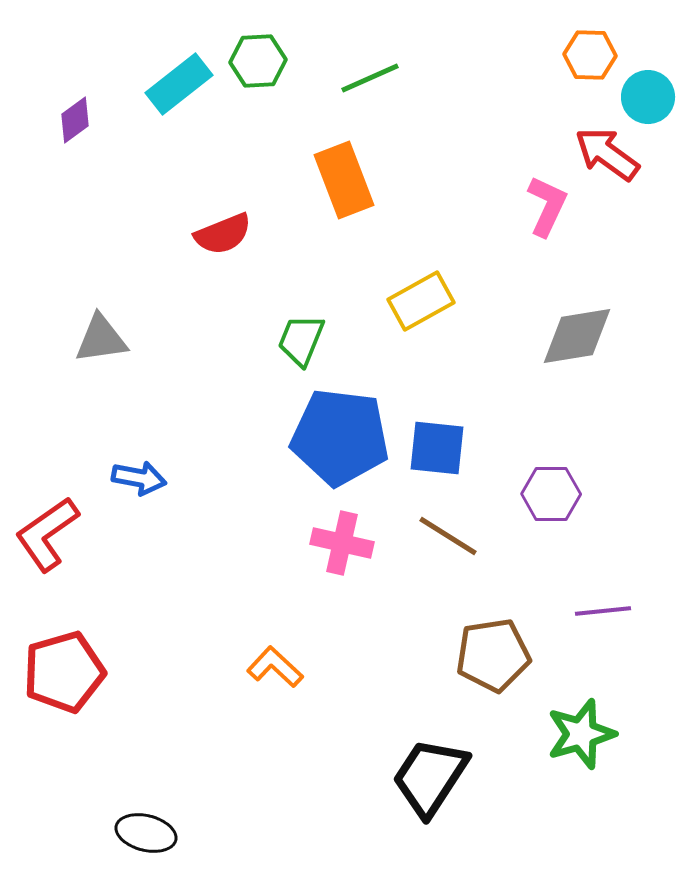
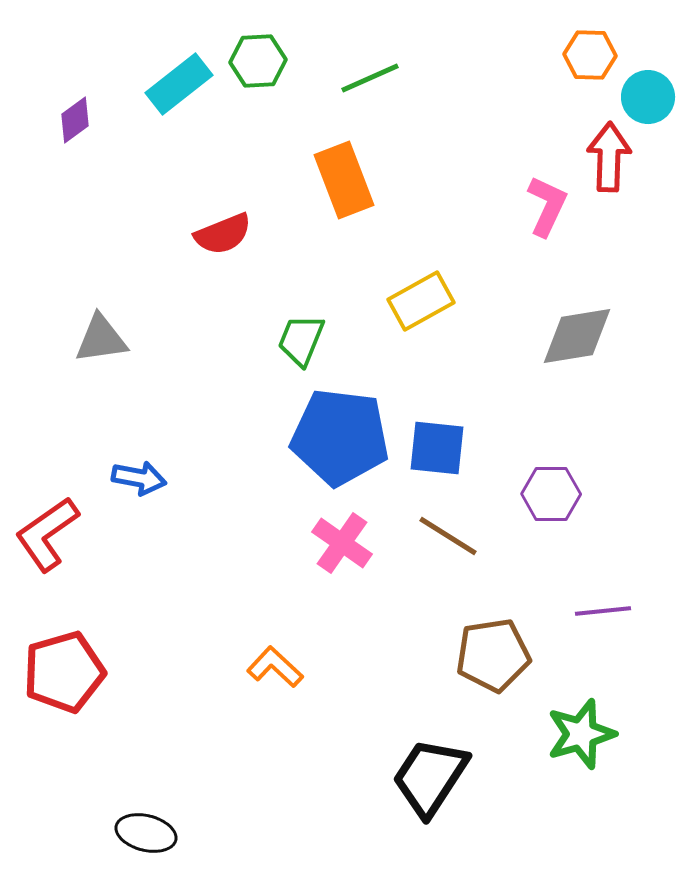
red arrow: moved 2 px right, 3 px down; rotated 56 degrees clockwise
pink cross: rotated 22 degrees clockwise
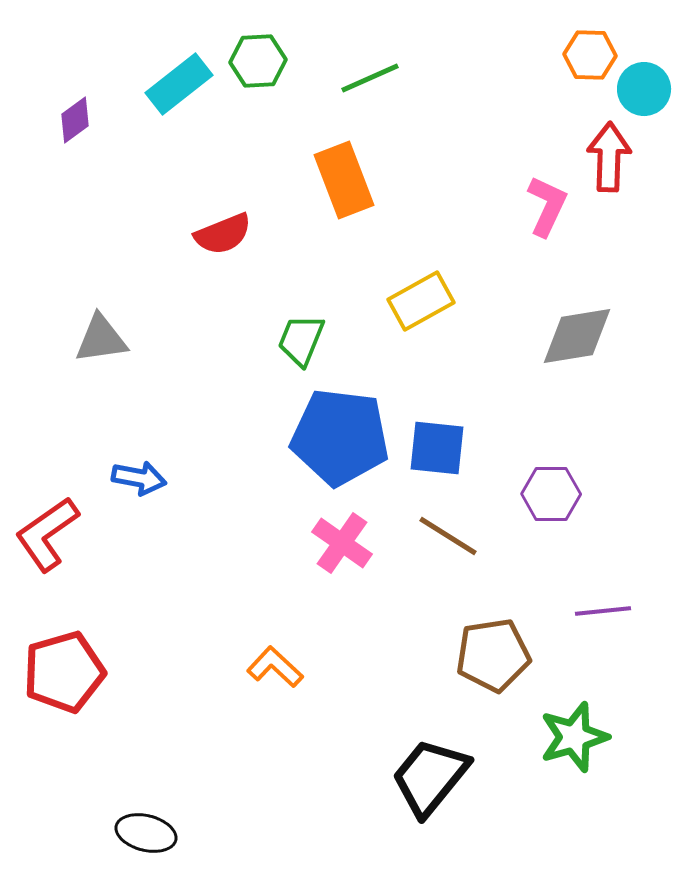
cyan circle: moved 4 px left, 8 px up
green star: moved 7 px left, 3 px down
black trapezoid: rotated 6 degrees clockwise
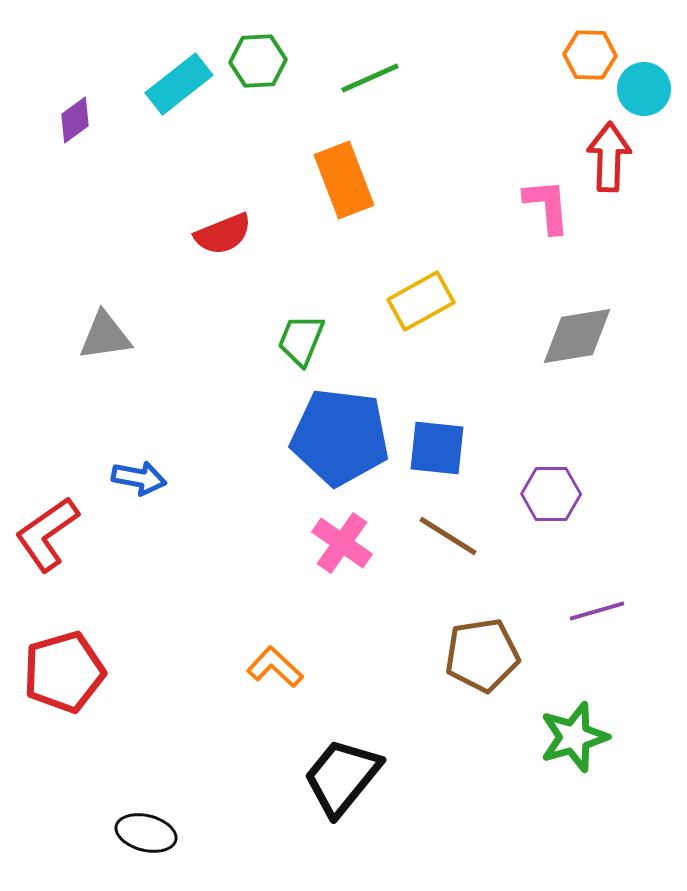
pink L-shape: rotated 30 degrees counterclockwise
gray triangle: moved 4 px right, 3 px up
purple line: moved 6 px left; rotated 10 degrees counterclockwise
brown pentagon: moved 11 px left
black trapezoid: moved 88 px left
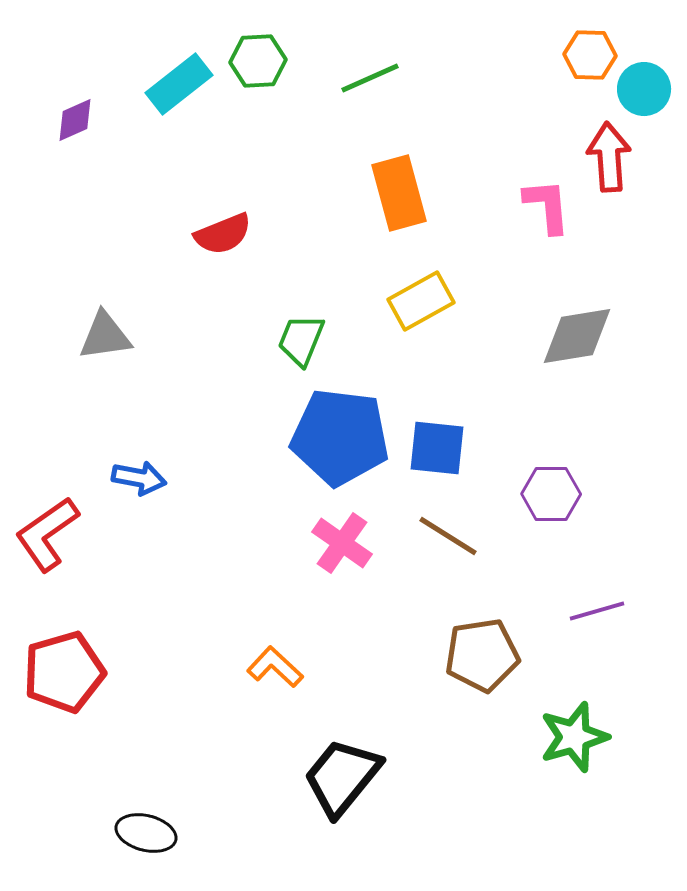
purple diamond: rotated 12 degrees clockwise
red arrow: rotated 6 degrees counterclockwise
orange rectangle: moved 55 px right, 13 px down; rotated 6 degrees clockwise
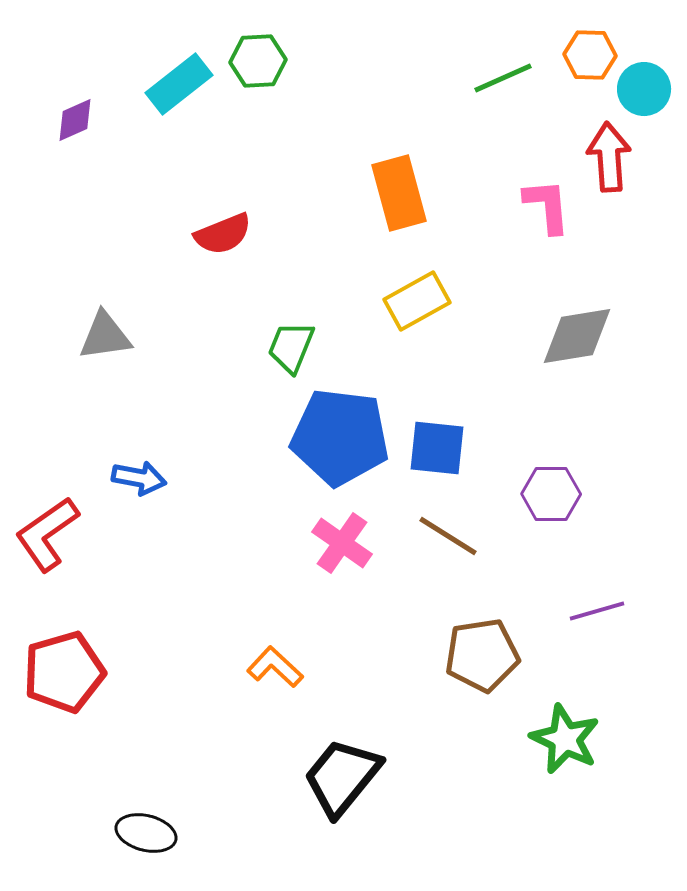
green line: moved 133 px right
yellow rectangle: moved 4 px left
green trapezoid: moved 10 px left, 7 px down
green star: moved 9 px left, 2 px down; rotated 30 degrees counterclockwise
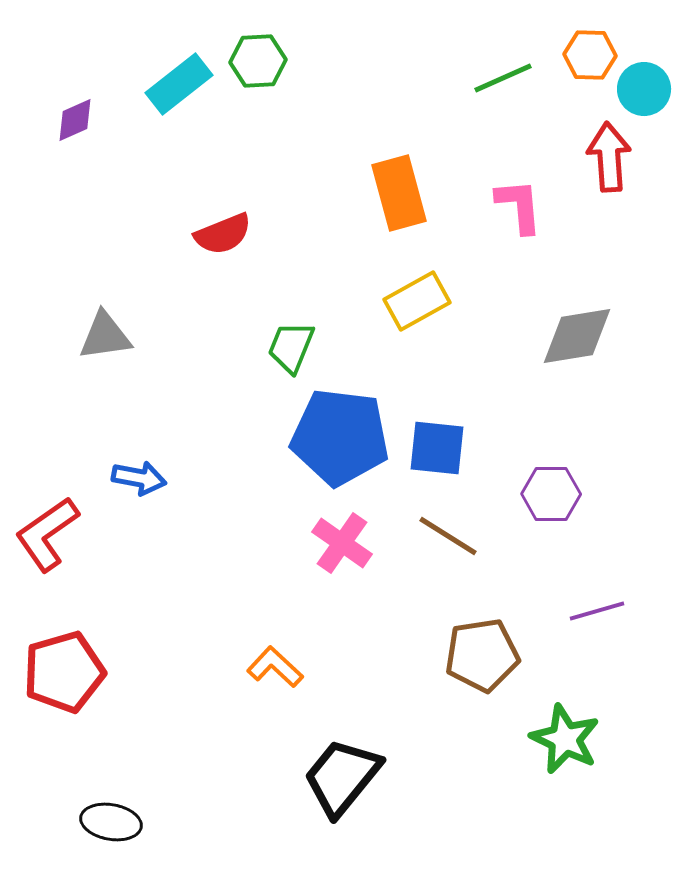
pink L-shape: moved 28 px left
black ellipse: moved 35 px left, 11 px up; rotated 4 degrees counterclockwise
